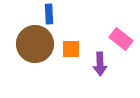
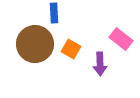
blue rectangle: moved 5 px right, 1 px up
orange square: rotated 30 degrees clockwise
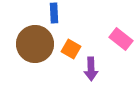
purple arrow: moved 9 px left, 5 px down
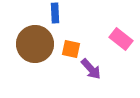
blue rectangle: moved 1 px right
orange square: rotated 18 degrees counterclockwise
purple arrow: rotated 40 degrees counterclockwise
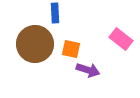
purple arrow: moved 3 px left, 1 px down; rotated 30 degrees counterclockwise
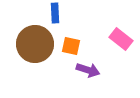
orange square: moved 3 px up
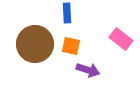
blue rectangle: moved 12 px right
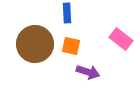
purple arrow: moved 2 px down
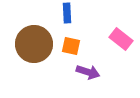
brown circle: moved 1 px left
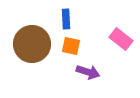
blue rectangle: moved 1 px left, 6 px down
brown circle: moved 2 px left
